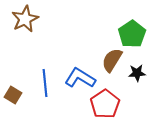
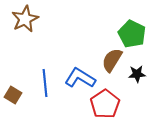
green pentagon: rotated 12 degrees counterclockwise
black star: moved 1 px down
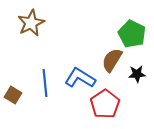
brown star: moved 6 px right, 4 px down
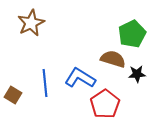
green pentagon: rotated 20 degrees clockwise
brown semicircle: moved 1 px right, 1 px up; rotated 75 degrees clockwise
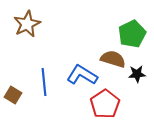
brown star: moved 4 px left, 1 px down
blue L-shape: moved 2 px right, 3 px up
blue line: moved 1 px left, 1 px up
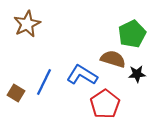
blue line: rotated 32 degrees clockwise
brown square: moved 3 px right, 2 px up
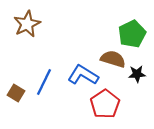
blue L-shape: moved 1 px right
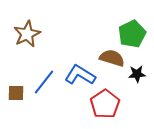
brown star: moved 10 px down
brown semicircle: moved 1 px left, 1 px up
blue L-shape: moved 3 px left
blue line: rotated 12 degrees clockwise
brown square: rotated 30 degrees counterclockwise
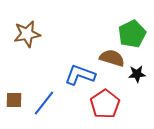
brown star: rotated 16 degrees clockwise
blue L-shape: rotated 12 degrees counterclockwise
blue line: moved 21 px down
brown square: moved 2 px left, 7 px down
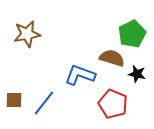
black star: rotated 18 degrees clockwise
red pentagon: moved 8 px right; rotated 16 degrees counterclockwise
